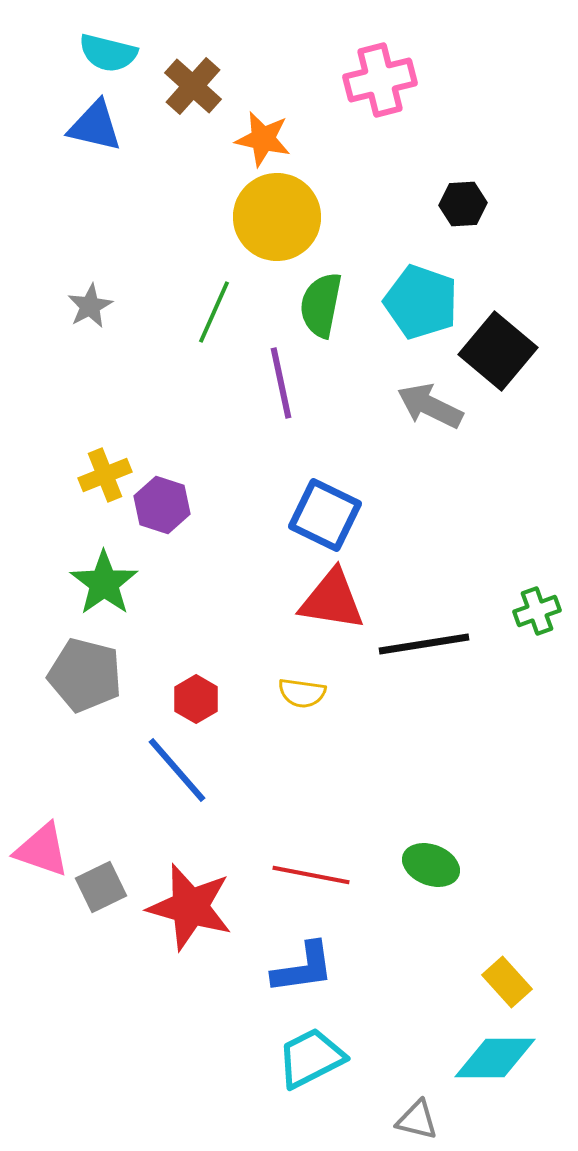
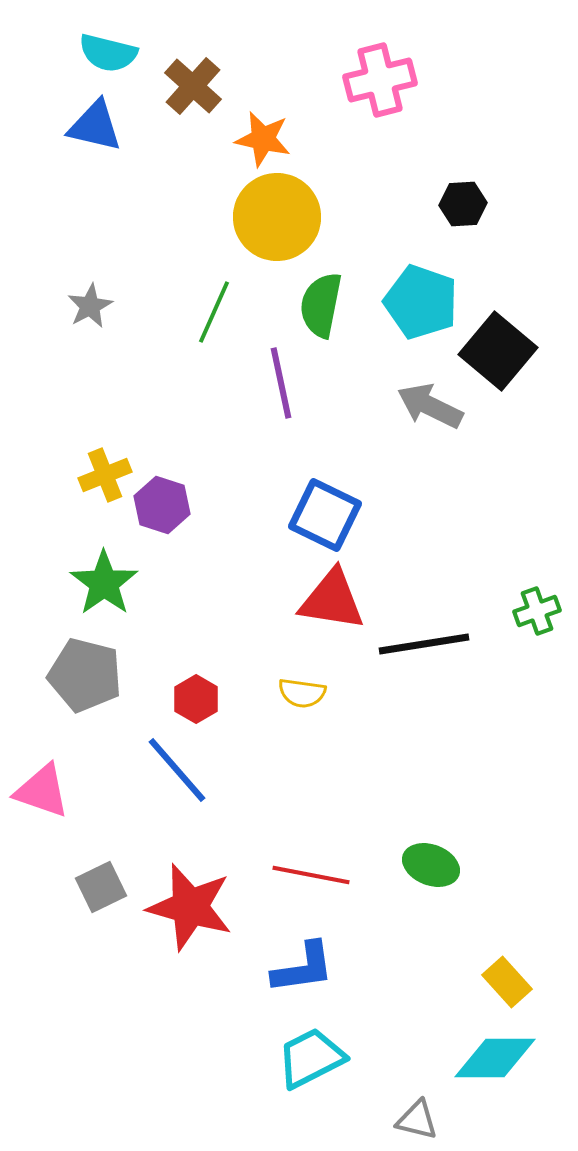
pink triangle: moved 59 px up
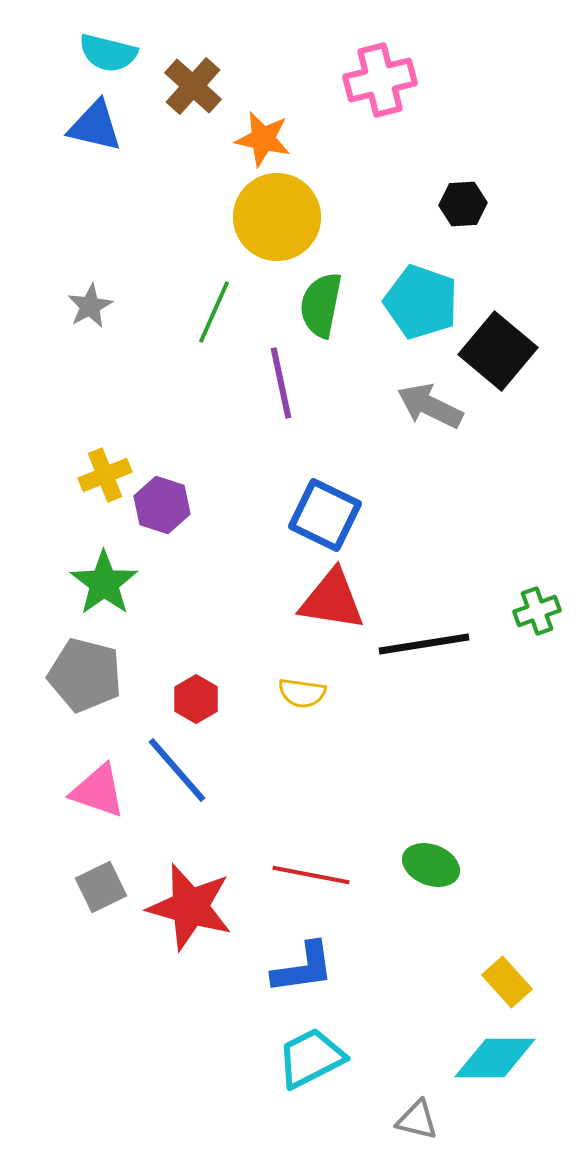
pink triangle: moved 56 px right
